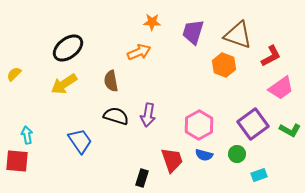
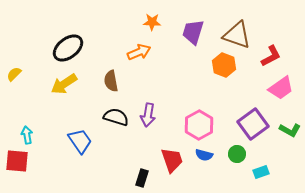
brown triangle: moved 1 px left
black semicircle: moved 1 px down
cyan rectangle: moved 2 px right, 3 px up
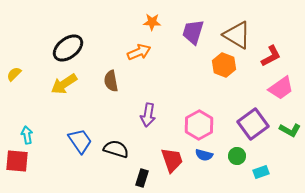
brown triangle: rotated 12 degrees clockwise
black semicircle: moved 32 px down
green circle: moved 2 px down
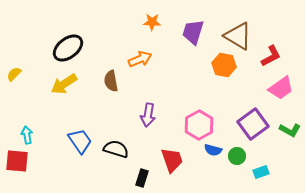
brown triangle: moved 1 px right, 1 px down
orange arrow: moved 1 px right, 7 px down
orange hexagon: rotated 10 degrees counterclockwise
blue semicircle: moved 9 px right, 5 px up
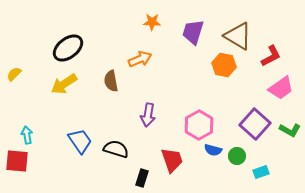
purple square: moved 2 px right; rotated 12 degrees counterclockwise
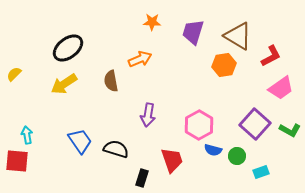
orange hexagon: rotated 20 degrees counterclockwise
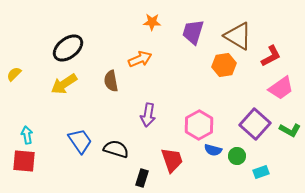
red square: moved 7 px right
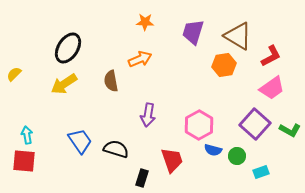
orange star: moved 7 px left
black ellipse: rotated 20 degrees counterclockwise
pink trapezoid: moved 9 px left
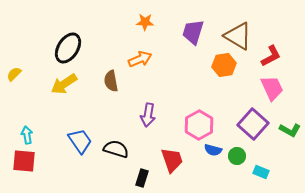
pink trapezoid: rotated 80 degrees counterclockwise
purple square: moved 2 px left
cyan rectangle: rotated 42 degrees clockwise
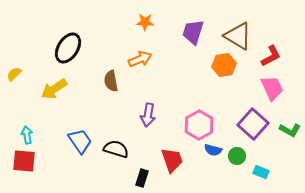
yellow arrow: moved 10 px left, 5 px down
